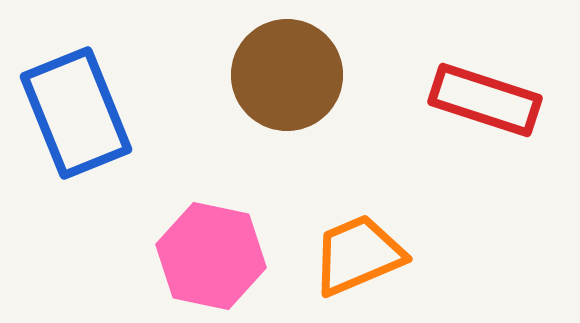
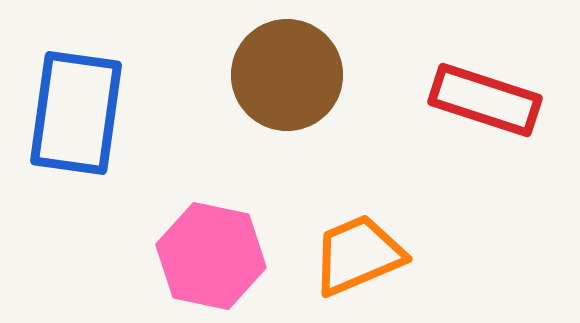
blue rectangle: rotated 30 degrees clockwise
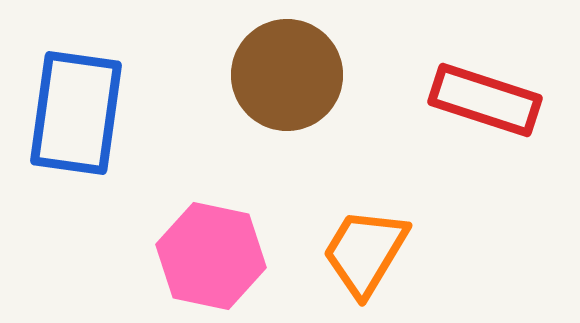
orange trapezoid: moved 7 px right, 3 px up; rotated 36 degrees counterclockwise
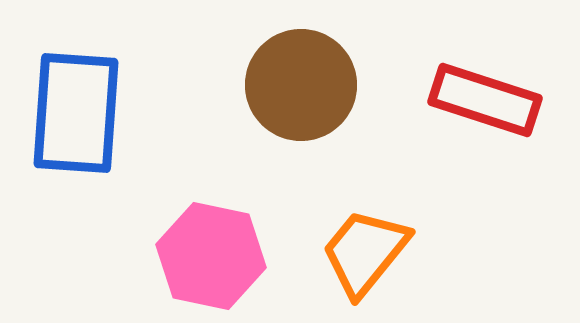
brown circle: moved 14 px right, 10 px down
blue rectangle: rotated 4 degrees counterclockwise
orange trapezoid: rotated 8 degrees clockwise
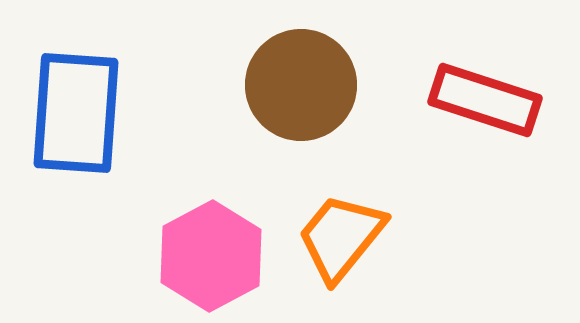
orange trapezoid: moved 24 px left, 15 px up
pink hexagon: rotated 20 degrees clockwise
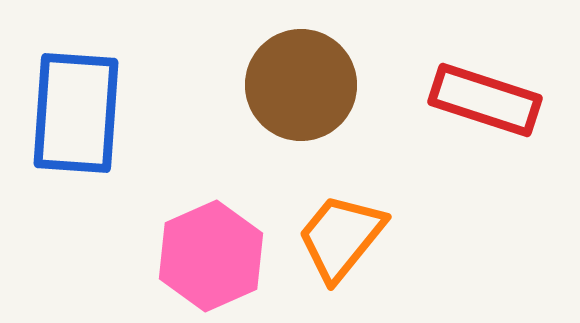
pink hexagon: rotated 4 degrees clockwise
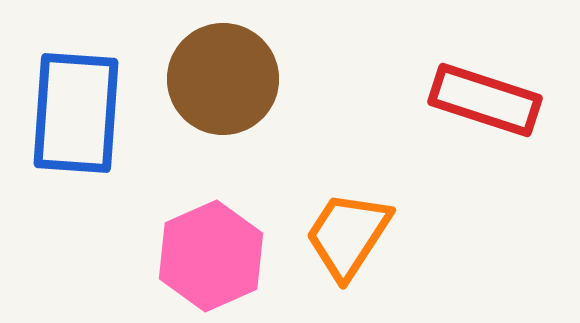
brown circle: moved 78 px left, 6 px up
orange trapezoid: moved 7 px right, 2 px up; rotated 6 degrees counterclockwise
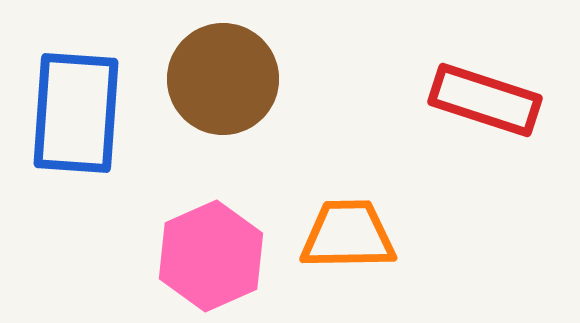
orange trapezoid: rotated 56 degrees clockwise
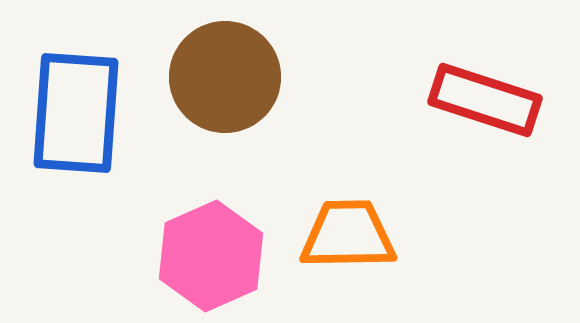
brown circle: moved 2 px right, 2 px up
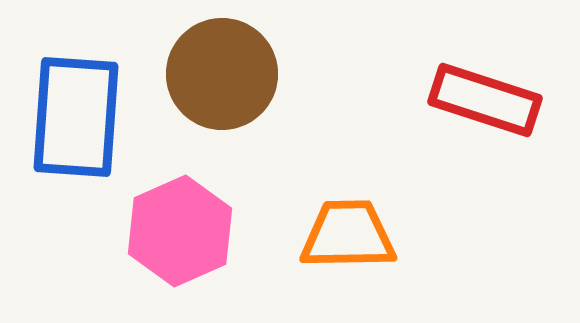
brown circle: moved 3 px left, 3 px up
blue rectangle: moved 4 px down
pink hexagon: moved 31 px left, 25 px up
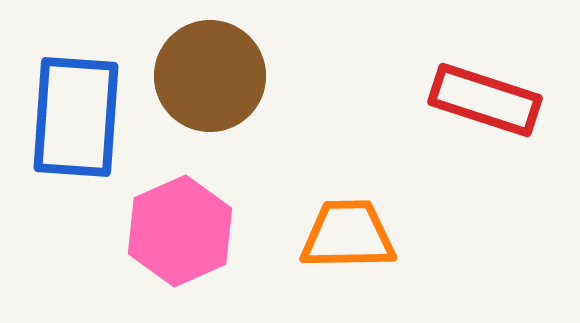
brown circle: moved 12 px left, 2 px down
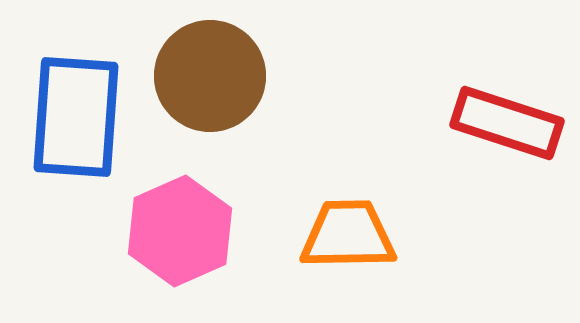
red rectangle: moved 22 px right, 23 px down
